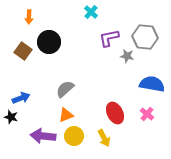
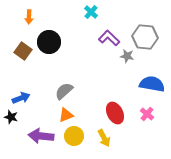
purple L-shape: rotated 55 degrees clockwise
gray semicircle: moved 1 px left, 2 px down
purple arrow: moved 2 px left
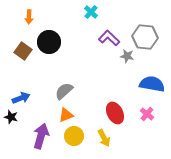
purple arrow: rotated 100 degrees clockwise
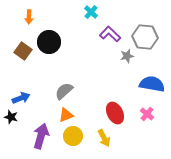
purple L-shape: moved 1 px right, 4 px up
gray star: rotated 24 degrees counterclockwise
yellow circle: moved 1 px left
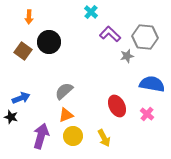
red ellipse: moved 2 px right, 7 px up
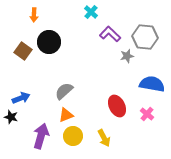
orange arrow: moved 5 px right, 2 px up
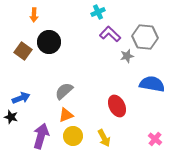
cyan cross: moved 7 px right; rotated 24 degrees clockwise
pink cross: moved 8 px right, 25 px down
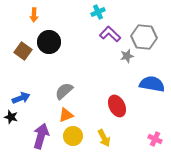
gray hexagon: moved 1 px left
pink cross: rotated 16 degrees counterclockwise
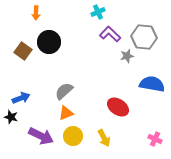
orange arrow: moved 2 px right, 2 px up
red ellipse: moved 1 px right, 1 px down; rotated 30 degrees counterclockwise
orange triangle: moved 2 px up
purple arrow: rotated 100 degrees clockwise
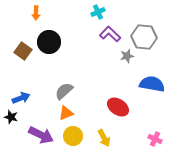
purple arrow: moved 1 px up
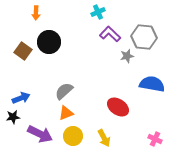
black star: moved 2 px right; rotated 24 degrees counterclockwise
purple arrow: moved 1 px left, 1 px up
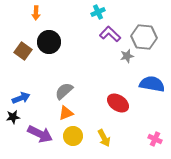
red ellipse: moved 4 px up
